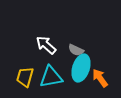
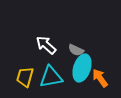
cyan ellipse: moved 1 px right
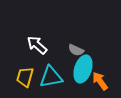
white arrow: moved 9 px left
cyan ellipse: moved 1 px right, 1 px down
orange arrow: moved 3 px down
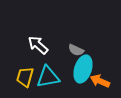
white arrow: moved 1 px right
cyan triangle: moved 3 px left
orange arrow: rotated 30 degrees counterclockwise
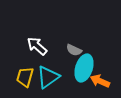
white arrow: moved 1 px left, 1 px down
gray semicircle: moved 2 px left
cyan ellipse: moved 1 px right, 1 px up
cyan triangle: rotated 25 degrees counterclockwise
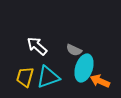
cyan triangle: rotated 15 degrees clockwise
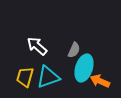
gray semicircle: rotated 91 degrees counterclockwise
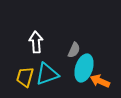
white arrow: moved 1 px left, 4 px up; rotated 45 degrees clockwise
cyan triangle: moved 1 px left, 3 px up
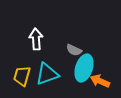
white arrow: moved 3 px up
gray semicircle: rotated 91 degrees clockwise
yellow trapezoid: moved 3 px left, 1 px up
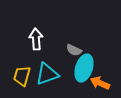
orange arrow: moved 2 px down
